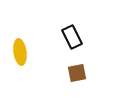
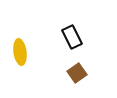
brown square: rotated 24 degrees counterclockwise
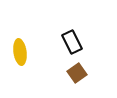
black rectangle: moved 5 px down
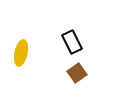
yellow ellipse: moved 1 px right, 1 px down; rotated 20 degrees clockwise
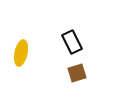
brown square: rotated 18 degrees clockwise
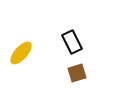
yellow ellipse: rotated 30 degrees clockwise
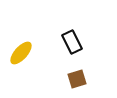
brown square: moved 6 px down
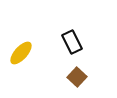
brown square: moved 2 px up; rotated 30 degrees counterclockwise
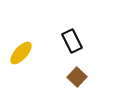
black rectangle: moved 1 px up
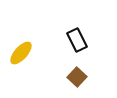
black rectangle: moved 5 px right, 1 px up
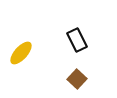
brown square: moved 2 px down
